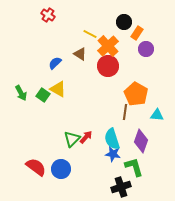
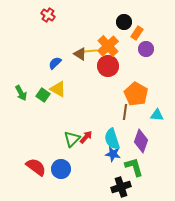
yellow line: moved 17 px down; rotated 32 degrees counterclockwise
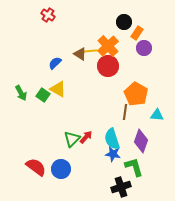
purple circle: moved 2 px left, 1 px up
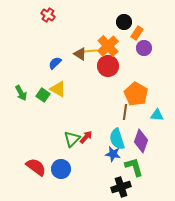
cyan semicircle: moved 5 px right
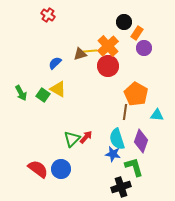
brown triangle: rotated 48 degrees counterclockwise
red semicircle: moved 2 px right, 2 px down
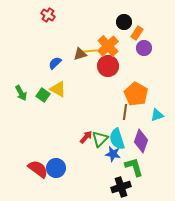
cyan triangle: rotated 24 degrees counterclockwise
green triangle: moved 28 px right
blue circle: moved 5 px left, 1 px up
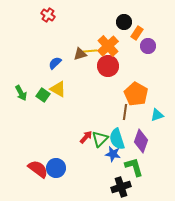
purple circle: moved 4 px right, 2 px up
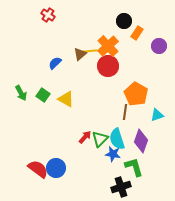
black circle: moved 1 px up
purple circle: moved 11 px right
brown triangle: rotated 24 degrees counterclockwise
yellow triangle: moved 8 px right, 10 px down
red arrow: moved 1 px left
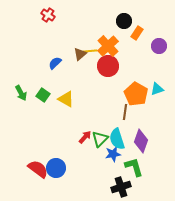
cyan triangle: moved 26 px up
blue star: rotated 21 degrees counterclockwise
